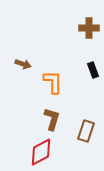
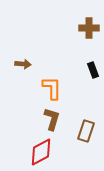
brown arrow: rotated 14 degrees counterclockwise
orange L-shape: moved 1 px left, 6 px down
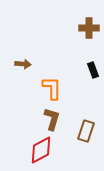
red diamond: moved 2 px up
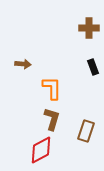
black rectangle: moved 3 px up
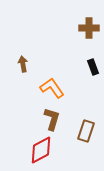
brown arrow: rotated 105 degrees counterclockwise
orange L-shape: rotated 35 degrees counterclockwise
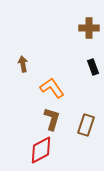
brown rectangle: moved 6 px up
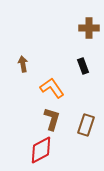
black rectangle: moved 10 px left, 1 px up
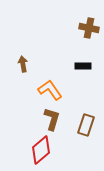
brown cross: rotated 12 degrees clockwise
black rectangle: rotated 70 degrees counterclockwise
orange L-shape: moved 2 px left, 2 px down
red diamond: rotated 12 degrees counterclockwise
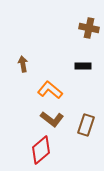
orange L-shape: rotated 15 degrees counterclockwise
brown L-shape: rotated 110 degrees clockwise
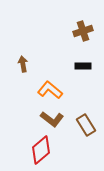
brown cross: moved 6 px left, 3 px down; rotated 30 degrees counterclockwise
brown rectangle: rotated 50 degrees counterclockwise
